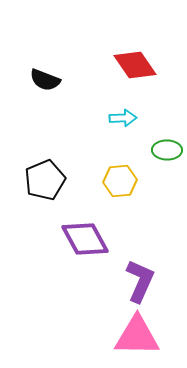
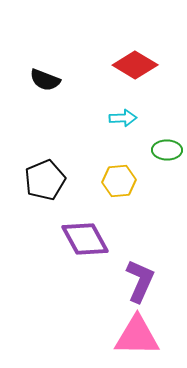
red diamond: rotated 24 degrees counterclockwise
yellow hexagon: moved 1 px left
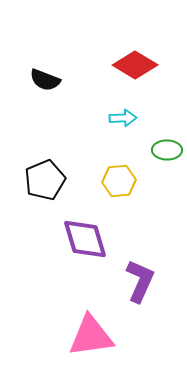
purple diamond: rotated 12 degrees clockwise
pink triangle: moved 46 px left; rotated 9 degrees counterclockwise
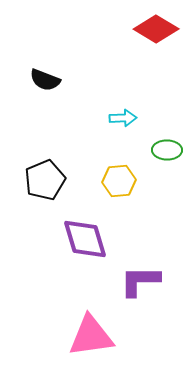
red diamond: moved 21 px right, 36 px up
purple L-shape: rotated 114 degrees counterclockwise
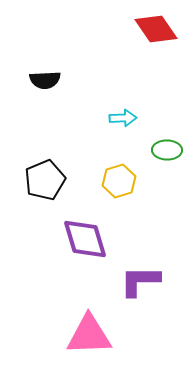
red diamond: rotated 24 degrees clockwise
black semicircle: rotated 24 degrees counterclockwise
yellow hexagon: rotated 12 degrees counterclockwise
pink triangle: moved 2 px left, 1 px up; rotated 6 degrees clockwise
